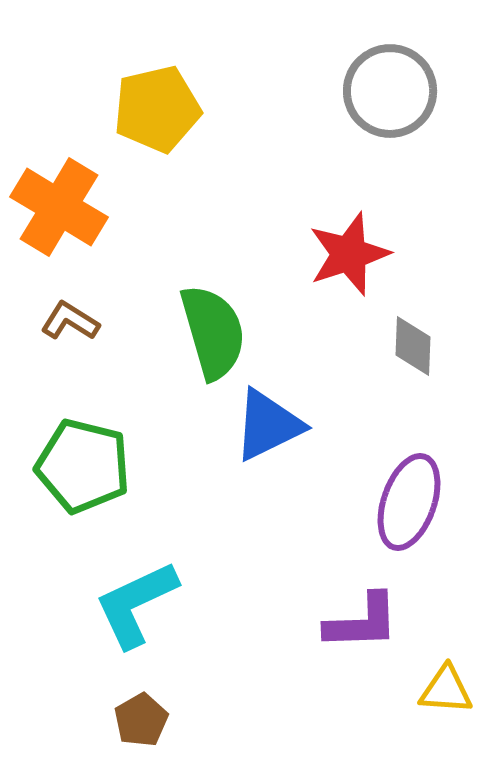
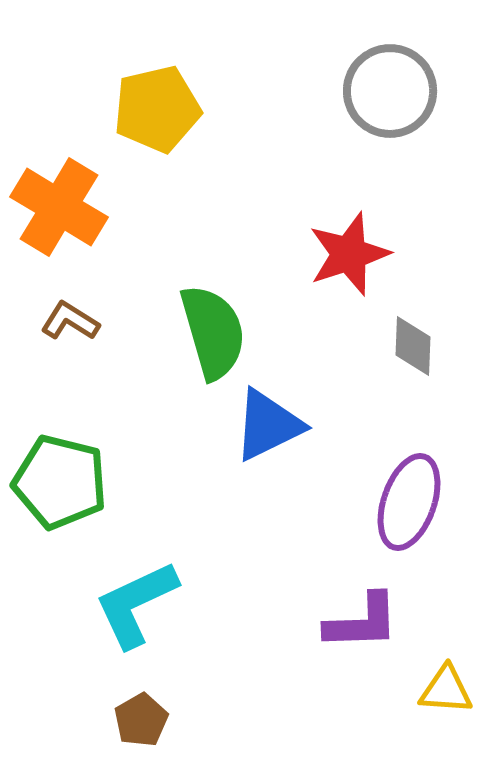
green pentagon: moved 23 px left, 16 px down
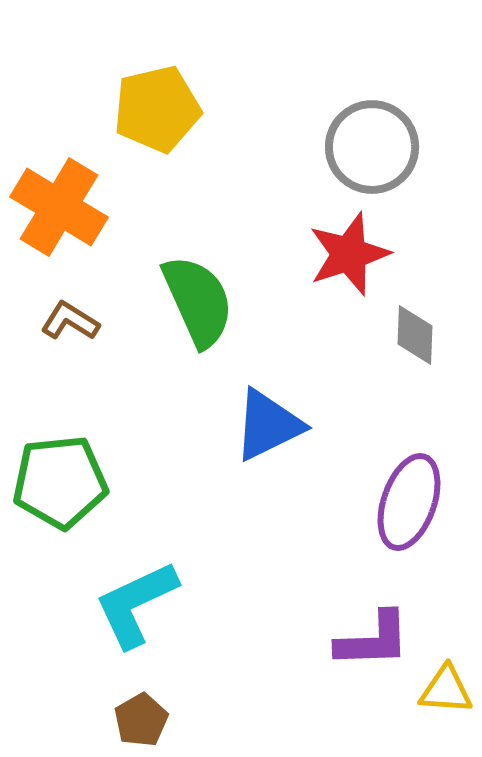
gray circle: moved 18 px left, 56 px down
green semicircle: moved 15 px left, 31 px up; rotated 8 degrees counterclockwise
gray diamond: moved 2 px right, 11 px up
green pentagon: rotated 20 degrees counterclockwise
purple L-shape: moved 11 px right, 18 px down
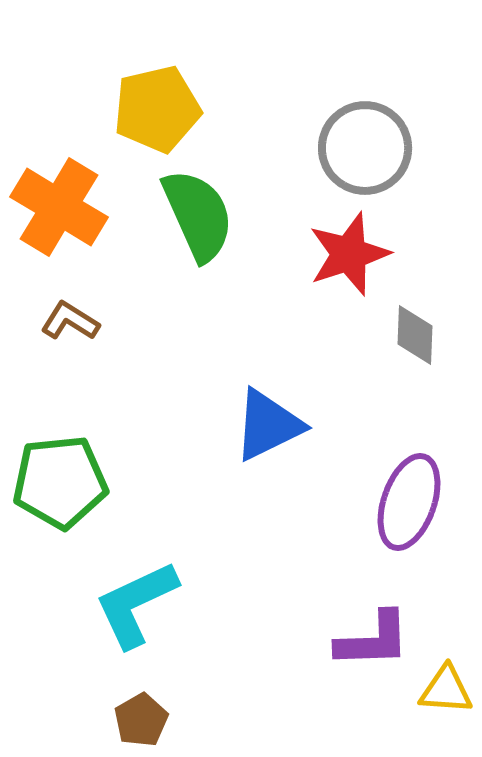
gray circle: moved 7 px left, 1 px down
green semicircle: moved 86 px up
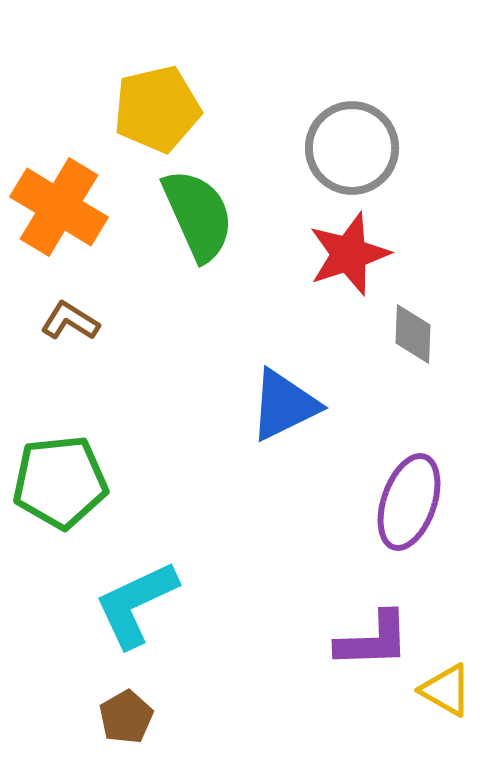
gray circle: moved 13 px left
gray diamond: moved 2 px left, 1 px up
blue triangle: moved 16 px right, 20 px up
yellow triangle: rotated 26 degrees clockwise
brown pentagon: moved 15 px left, 3 px up
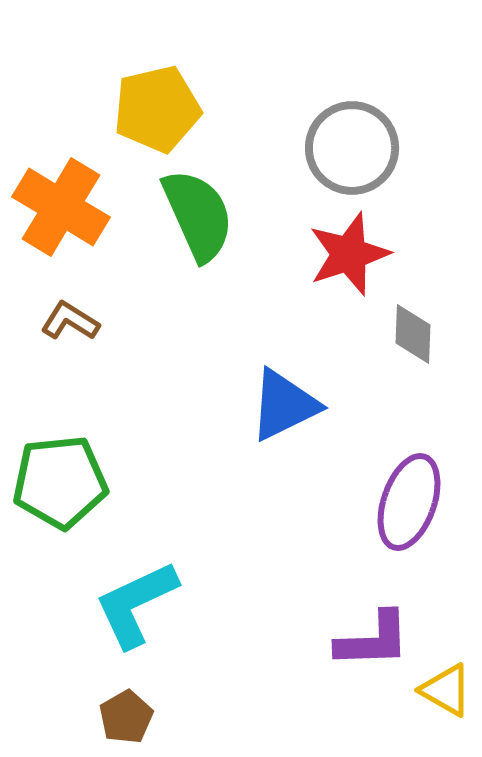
orange cross: moved 2 px right
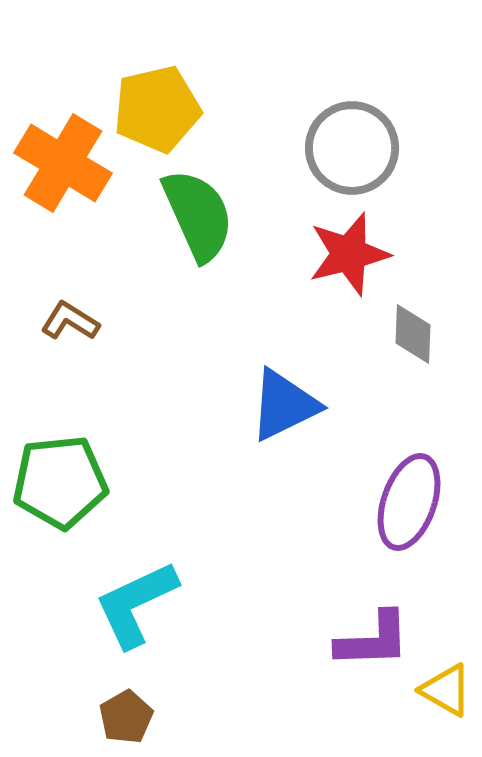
orange cross: moved 2 px right, 44 px up
red star: rotated 4 degrees clockwise
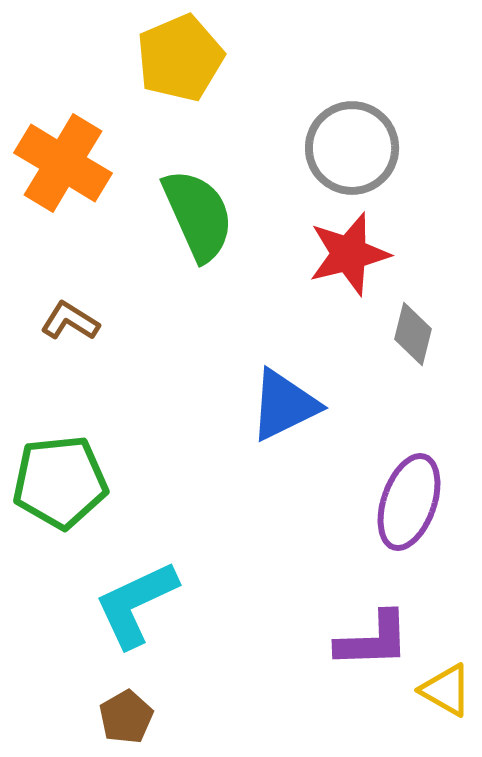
yellow pentagon: moved 23 px right, 51 px up; rotated 10 degrees counterclockwise
gray diamond: rotated 12 degrees clockwise
